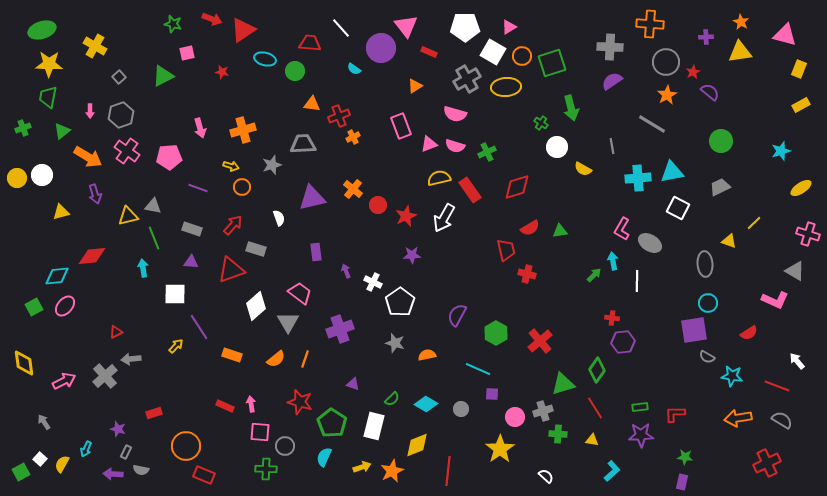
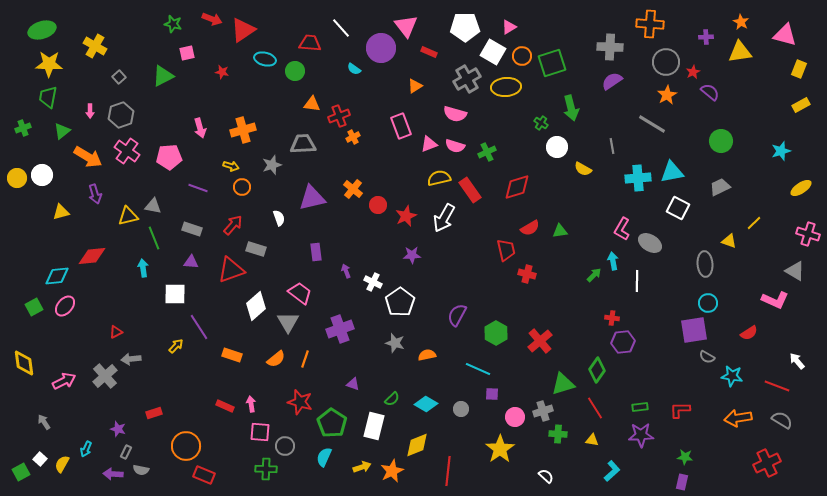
red L-shape at (675, 414): moved 5 px right, 4 px up
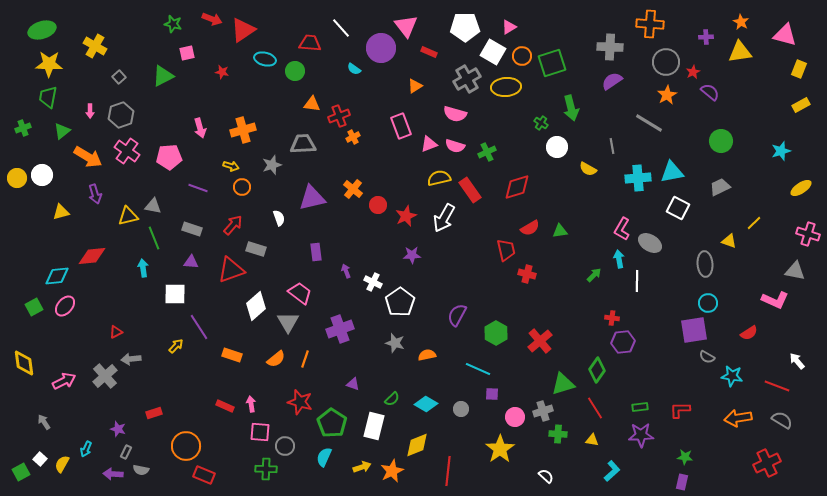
gray line at (652, 124): moved 3 px left, 1 px up
yellow semicircle at (583, 169): moved 5 px right
cyan arrow at (613, 261): moved 6 px right, 2 px up
gray triangle at (795, 271): rotated 20 degrees counterclockwise
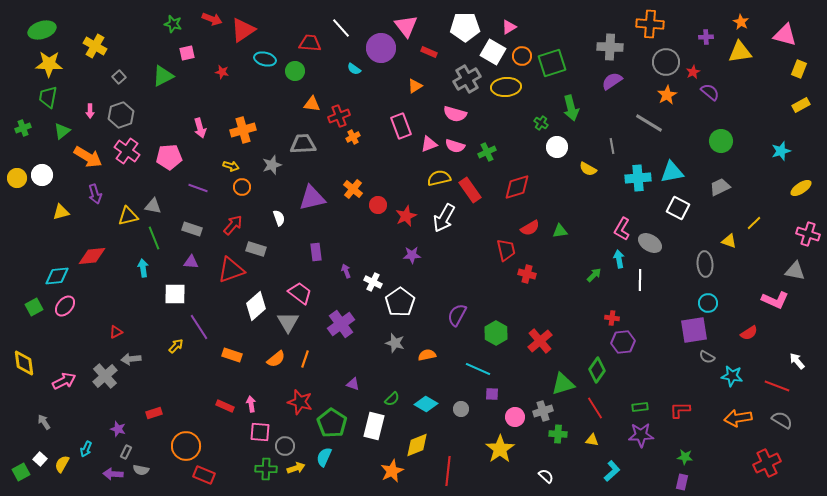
white line at (637, 281): moved 3 px right, 1 px up
purple cross at (340, 329): moved 1 px right, 5 px up; rotated 16 degrees counterclockwise
yellow arrow at (362, 467): moved 66 px left, 1 px down
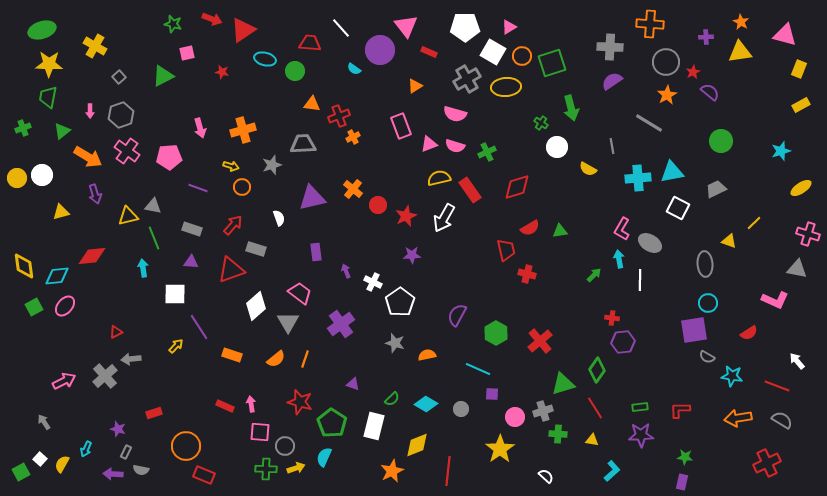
purple circle at (381, 48): moved 1 px left, 2 px down
gray trapezoid at (720, 187): moved 4 px left, 2 px down
gray triangle at (795, 271): moved 2 px right, 2 px up
yellow diamond at (24, 363): moved 97 px up
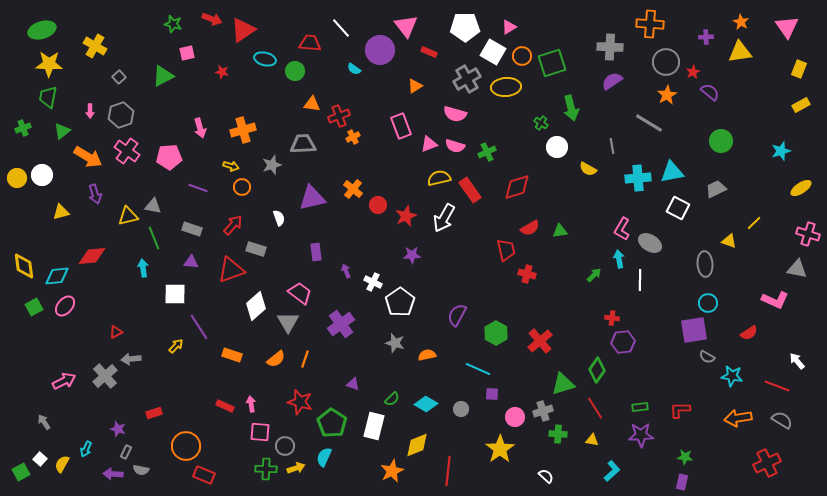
pink triangle at (785, 35): moved 2 px right, 8 px up; rotated 40 degrees clockwise
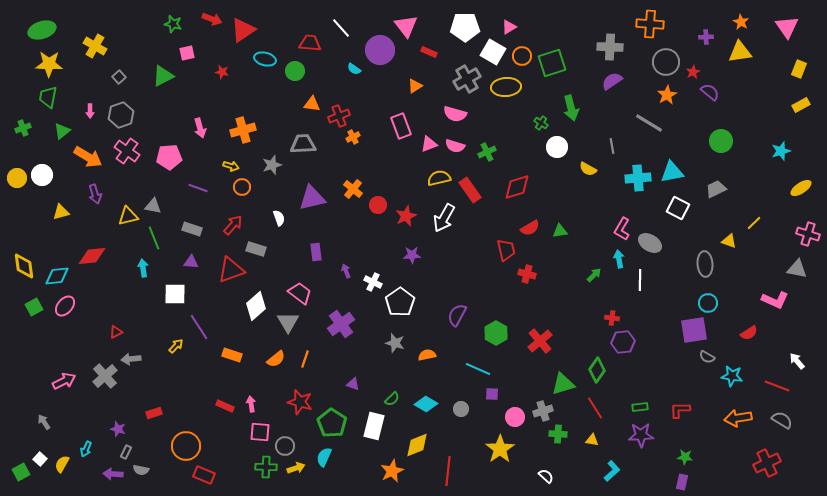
green cross at (266, 469): moved 2 px up
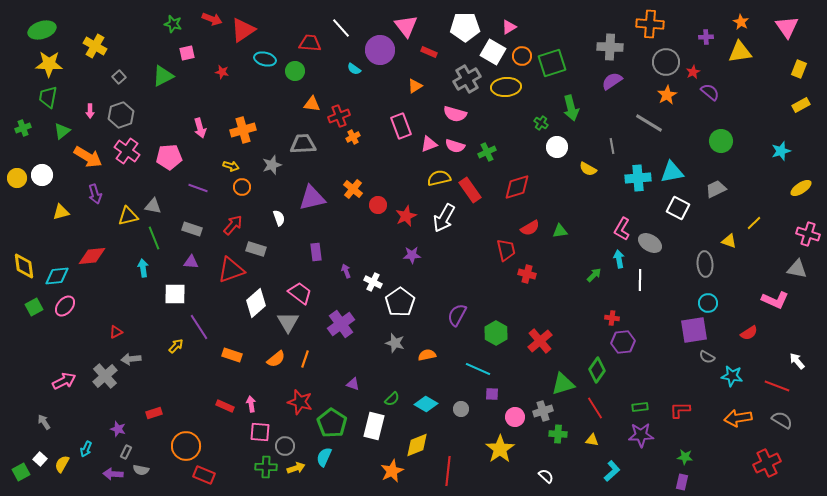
white diamond at (256, 306): moved 3 px up
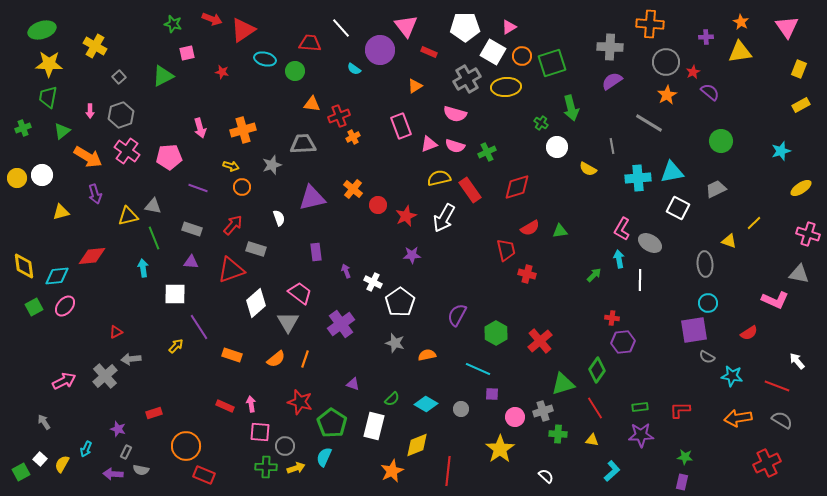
gray triangle at (797, 269): moved 2 px right, 5 px down
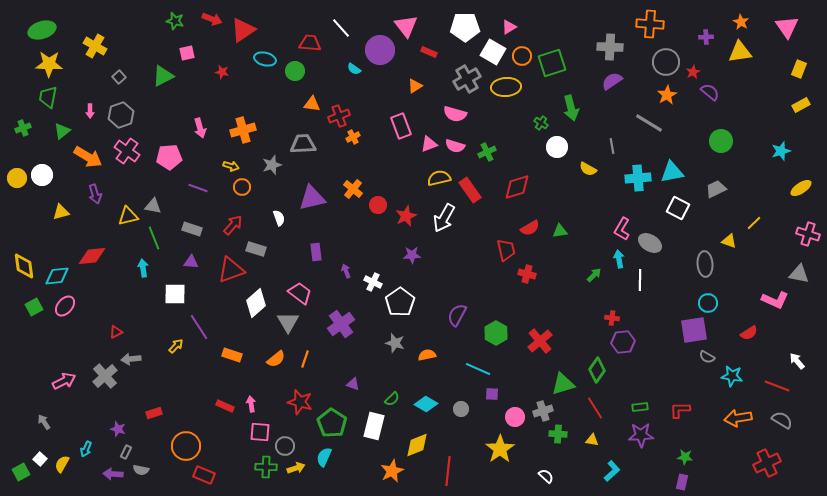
green star at (173, 24): moved 2 px right, 3 px up
